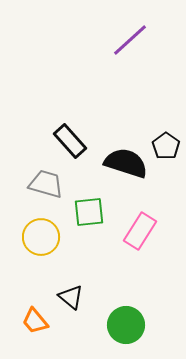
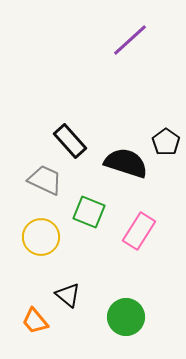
black pentagon: moved 4 px up
gray trapezoid: moved 1 px left, 4 px up; rotated 9 degrees clockwise
green square: rotated 28 degrees clockwise
pink rectangle: moved 1 px left
black triangle: moved 3 px left, 2 px up
green circle: moved 8 px up
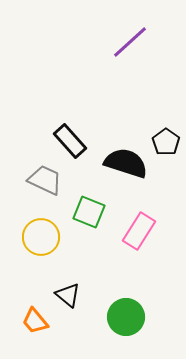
purple line: moved 2 px down
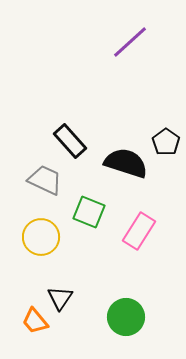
black triangle: moved 8 px left, 3 px down; rotated 24 degrees clockwise
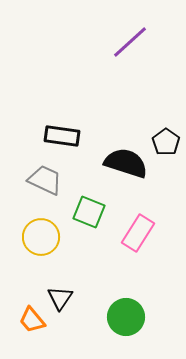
black rectangle: moved 8 px left, 5 px up; rotated 40 degrees counterclockwise
pink rectangle: moved 1 px left, 2 px down
orange trapezoid: moved 3 px left, 1 px up
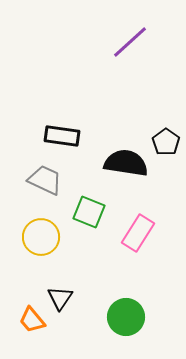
black semicircle: rotated 9 degrees counterclockwise
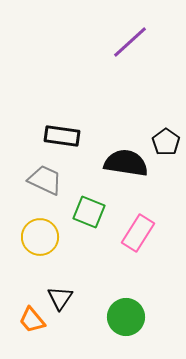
yellow circle: moved 1 px left
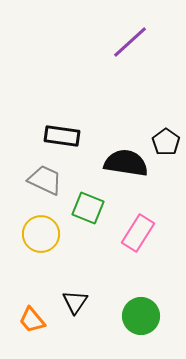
green square: moved 1 px left, 4 px up
yellow circle: moved 1 px right, 3 px up
black triangle: moved 15 px right, 4 px down
green circle: moved 15 px right, 1 px up
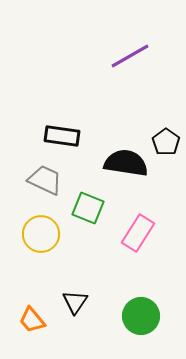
purple line: moved 14 px down; rotated 12 degrees clockwise
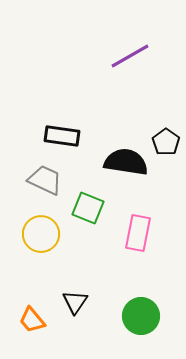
black semicircle: moved 1 px up
pink rectangle: rotated 21 degrees counterclockwise
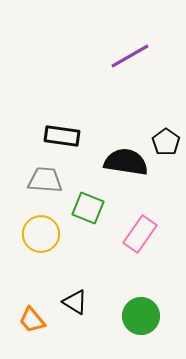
gray trapezoid: rotated 21 degrees counterclockwise
pink rectangle: moved 2 px right, 1 px down; rotated 24 degrees clockwise
black triangle: rotated 32 degrees counterclockwise
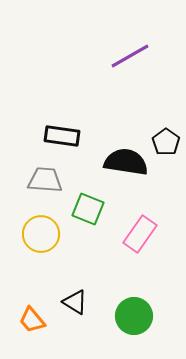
green square: moved 1 px down
green circle: moved 7 px left
